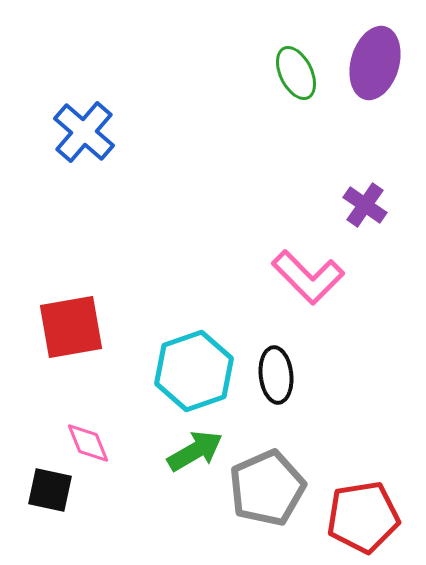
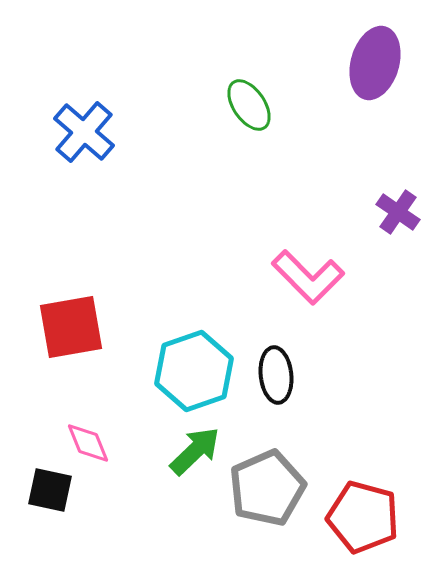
green ellipse: moved 47 px left, 32 px down; rotated 8 degrees counterclockwise
purple cross: moved 33 px right, 7 px down
green arrow: rotated 14 degrees counterclockwise
red pentagon: rotated 24 degrees clockwise
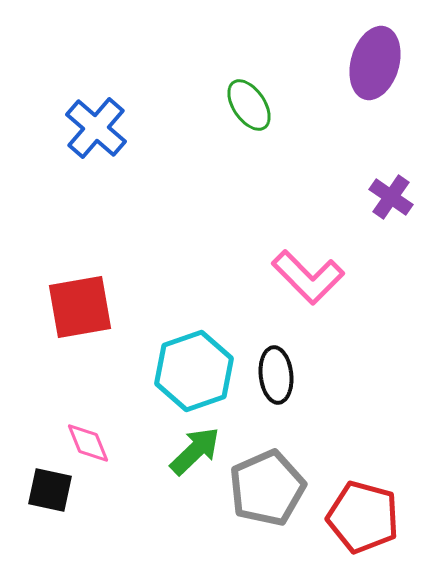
blue cross: moved 12 px right, 4 px up
purple cross: moved 7 px left, 15 px up
red square: moved 9 px right, 20 px up
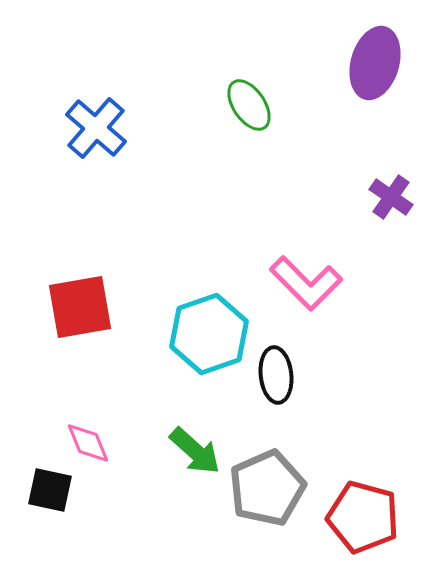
pink L-shape: moved 2 px left, 6 px down
cyan hexagon: moved 15 px right, 37 px up
green arrow: rotated 86 degrees clockwise
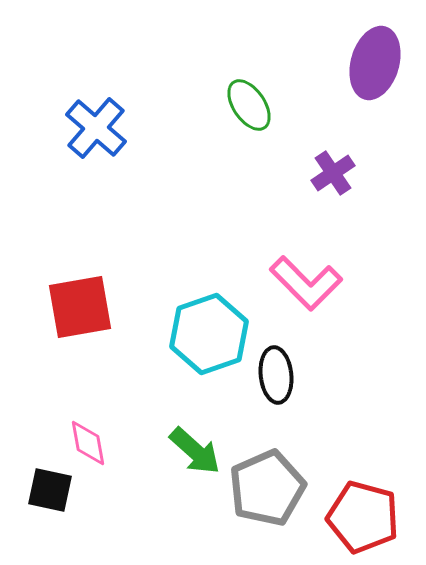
purple cross: moved 58 px left, 24 px up; rotated 21 degrees clockwise
pink diamond: rotated 12 degrees clockwise
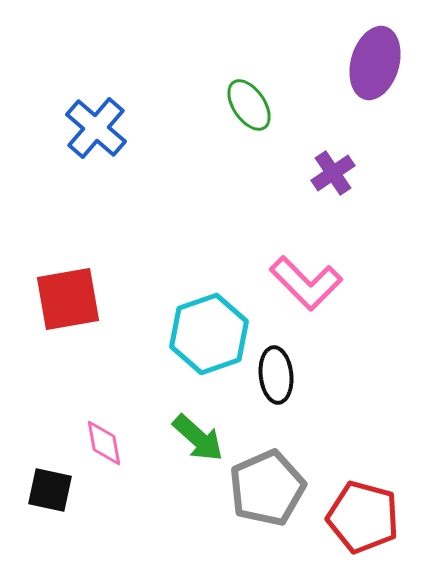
red square: moved 12 px left, 8 px up
pink diamond: moved 16 px right
green arrow: moved 3 px right, 13 px up
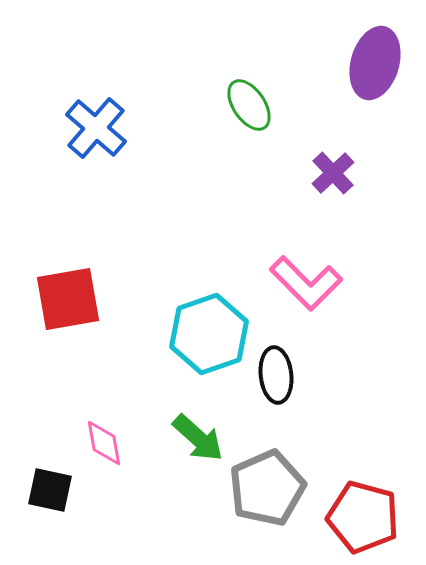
purple cross: rotated 9 degrees counterclockwise
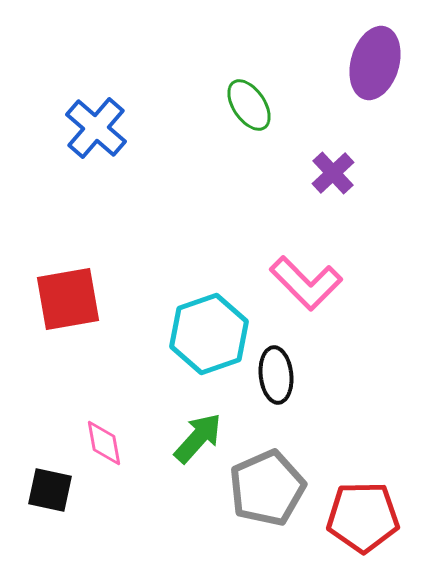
green arrow: rotated 90 degrees counterclockwise
red pentagon: rotated 16 degrees counterclockwise
